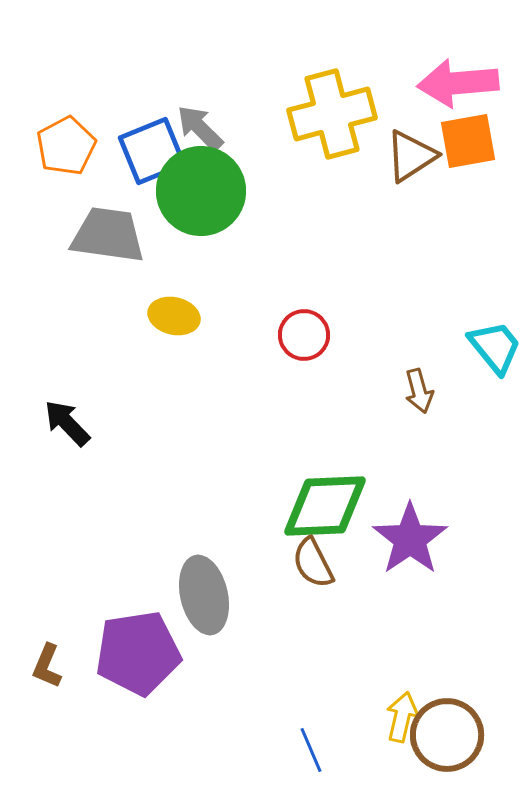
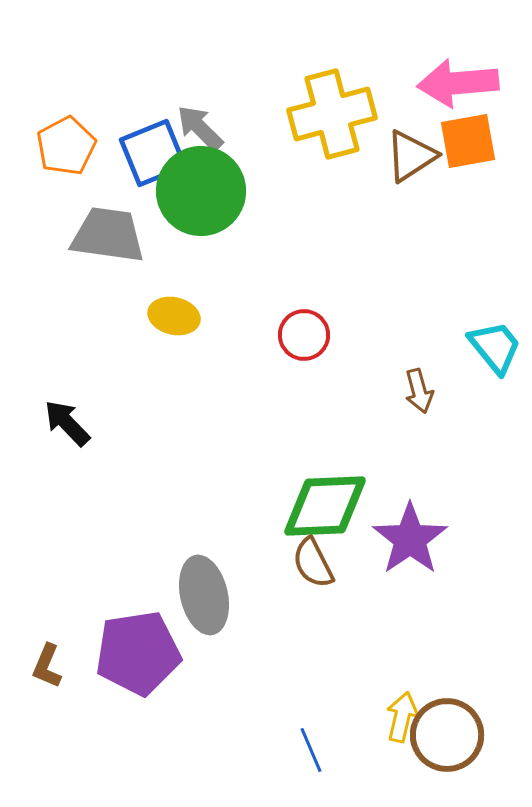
blue square: moved 1 px right, 2 px down
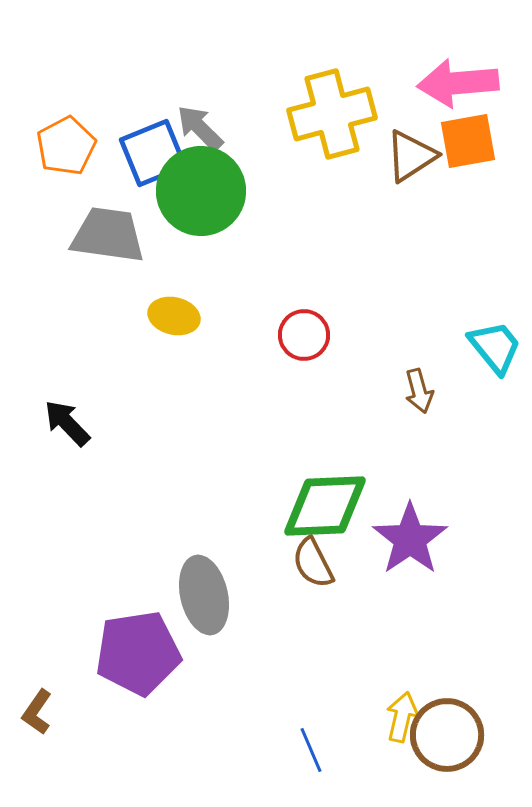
brown L-shape: moved 10 px left, 46 px down; rotated 12 degrees clockwise
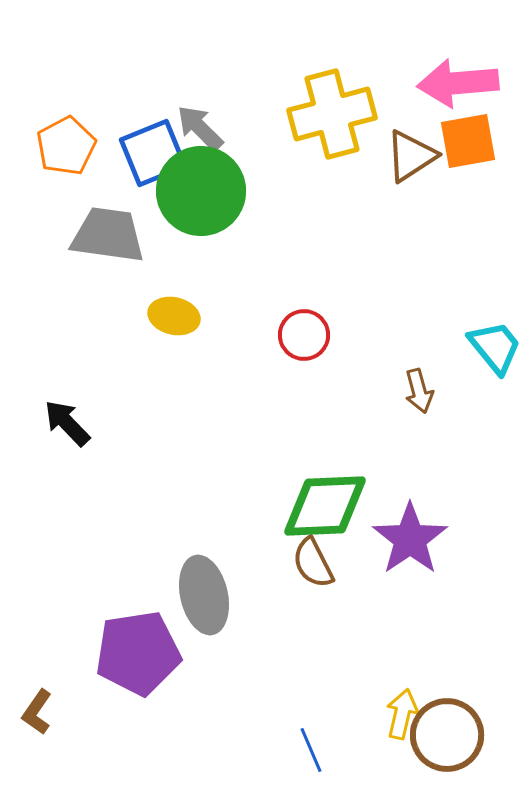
yellow arrow: moved 3 px up
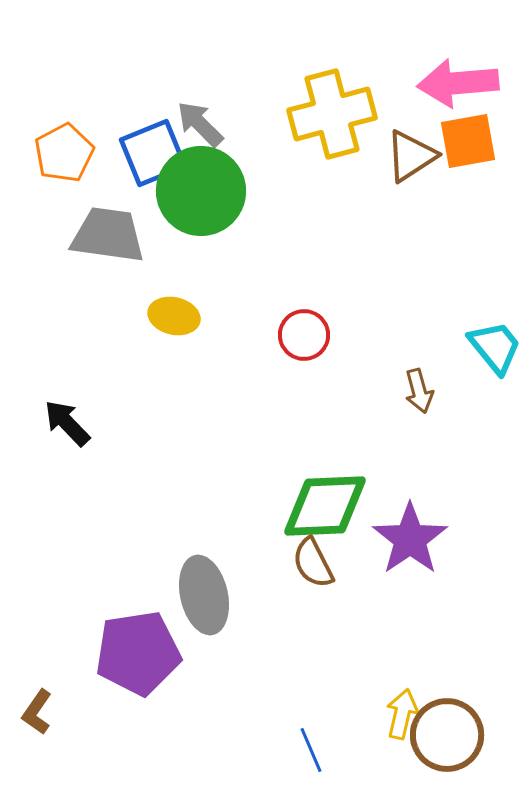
gray arrow: moved 4 px up
orange pentagon: moved 2 px left, 7 px down
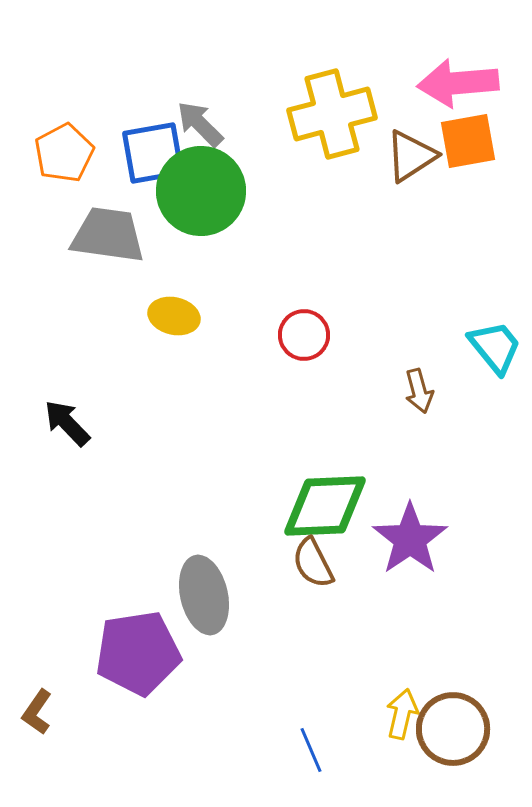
blue square: rotated 12 degrees clockwise
brown circle: moved 6 px right, 6 px up
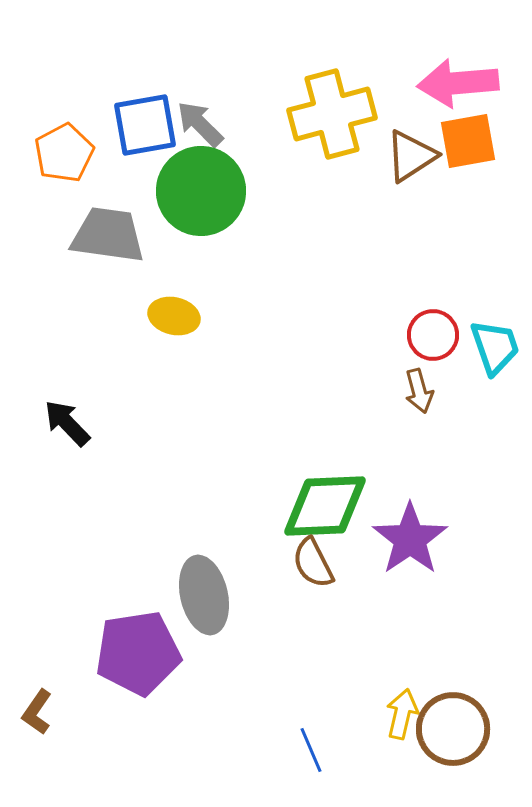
blue square: moved 8 px left, 28 px up
red circle: moved 129 px right
cyan trapezoid: rotated 20 degrees clockwise
